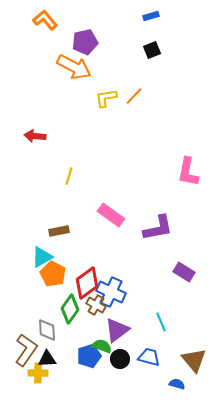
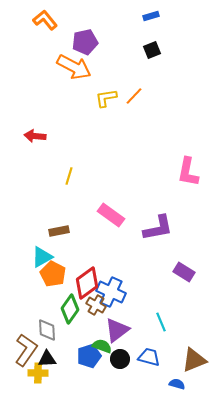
brown triangle: rotated 48 degrees clockwise
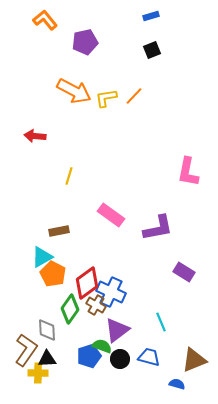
orange arrow: moved 24 px down
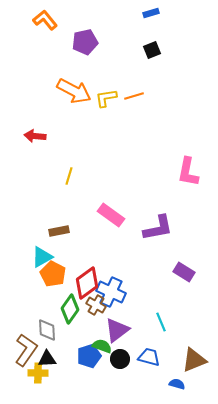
blue rectangle: moved 3 px up
orange line: rotated 30 degrees clockwise
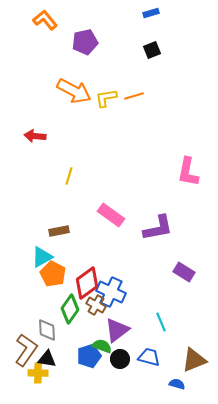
black triangle: rotated 12 degrees clockwise
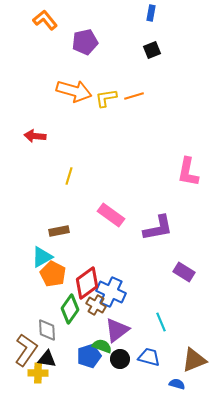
blue rectangle: rotated 63 degrees counterclockwise
orange arrow: rotated 12 degrees counterclockwise
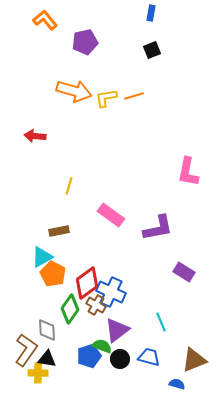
yellow line: moved 10 px down
